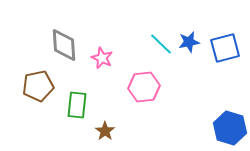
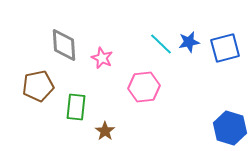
green rectangle: moved 1 px left, 2 px down
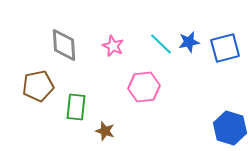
pink star: moved 11 px right, 12 px up
brown star: rotated 18 degrees counterclockwise
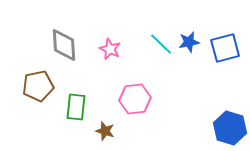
pink star: moved 3 px left, 3 px down
pink hexagon: moved 9 px left, 12 px down
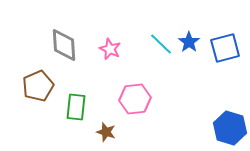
blue star: rotated 25 degrees counterclockwise
brown pentagon: rotated 12 degrees counterclockwise
brown star: moved 1 px right, 1 px down
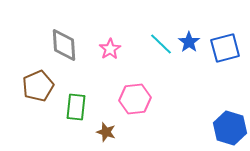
pink star: rotated 15 degrees clockwise
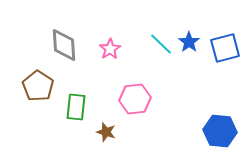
brown pentagon: rotated 16 degrees counterclockwise
blue hexagon: moved 10 px left, 3 px down; rotated 12 degrees counterclockwise
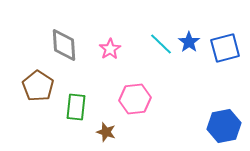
blue hexagon: moved 4 px right, 5 px up; rotated 16 degrees counterclockwise
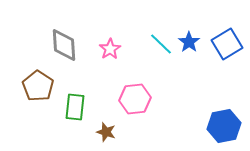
blue square: moved 2 px right, 4 px up; rotated 16 degrees counterclockwise
green rectangle: moved 1 px left
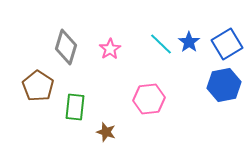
gray diamond: moved 2 px right, 2 px down; rotated 20 degrees clockwise
pink hexagon: moved 14 px right
blue hexagon: moved 41 px up
